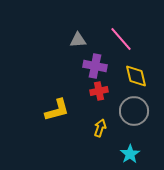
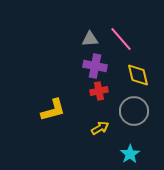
gray triangle: moved 12 px right, 1 px up
yellow diamond: moved 2 px right, 1 px up
yellow L-shape: moved 4 px left
yellow arrow: rotated 42 degrees clockwise
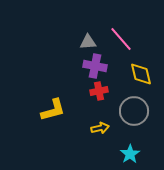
gray triangle: moved 2 px left, 3 px down
yellow diamond: moved 3 px right, 1 px up
yellow arrow: rotated 18 degrees clockwise
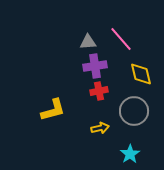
purple cross: rotated 20 degrees counterclockwise
